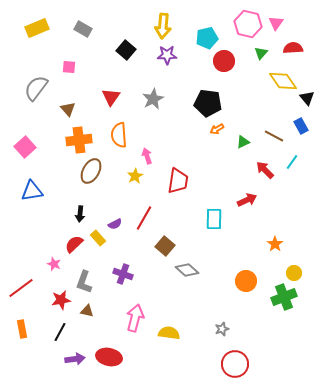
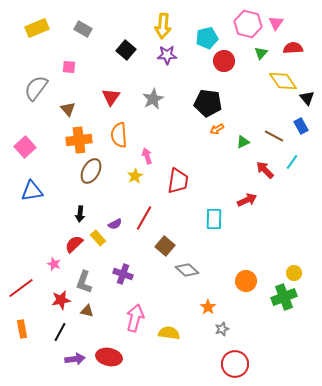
orange star at (275, 244): moved 67 px left, 63 px down
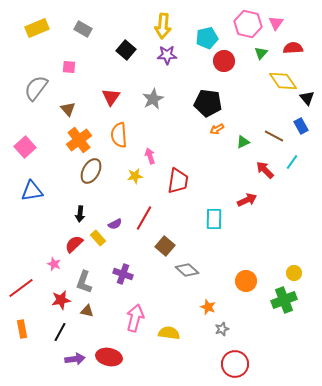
orange cross at (79, 140): rotated 30 degrees counterclockwise
pink arrow at (147, 156): moved 3 px right
yellow star at (135, 176): rotated 21 degrees clockwise
green cross at (284, 297): moved 3 px down
orange star at (208, 307): rotated 14 degrees counterclockwise
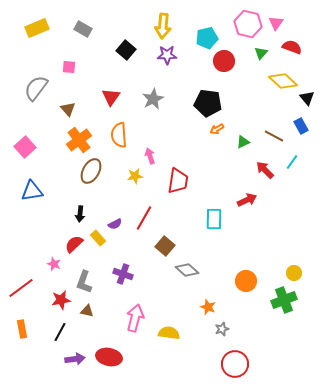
red semicircle at (293, 48): moved 1 px left, 1 px up; rotated 24 degrees clockwise
yellow diamond at (283, 81): rotated 12 degrees counterclockwise
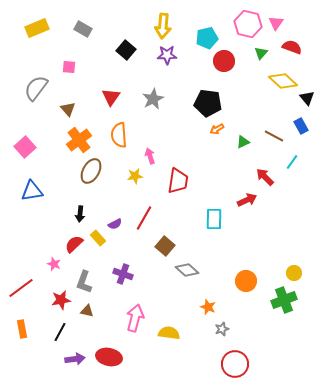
red arrow at (265, 170): moved 7 px down
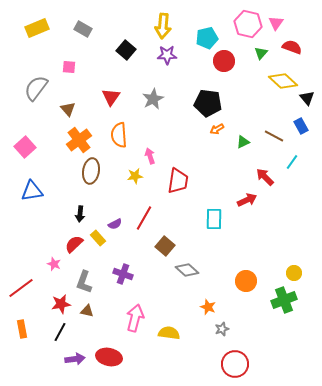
brown ellipse at (91, 171): rotated 20 degrees counterclockwise
red star at (61, 300): moved 4 px down
